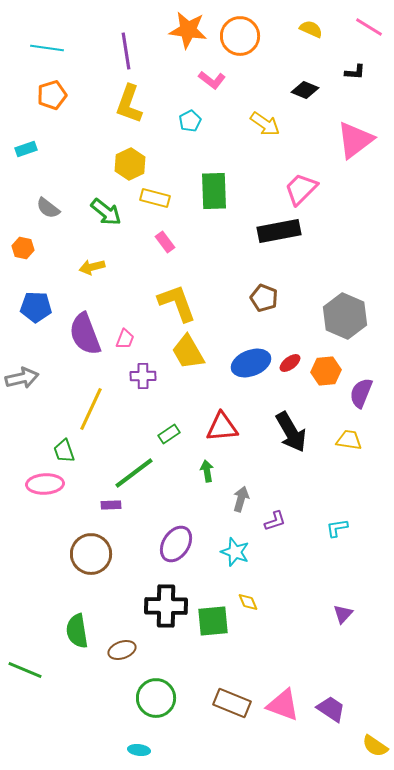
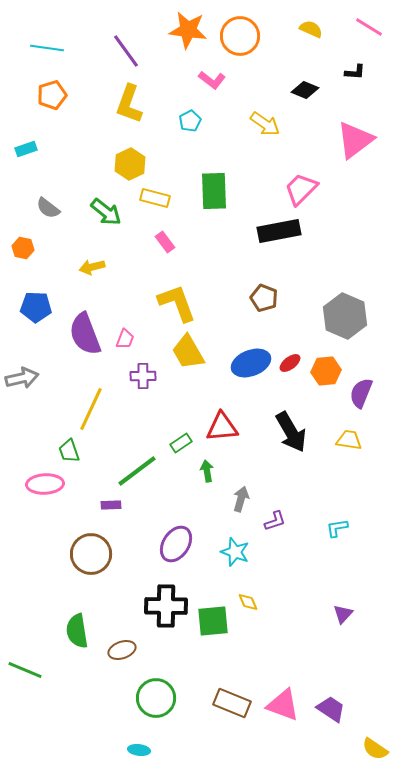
purple line at (126, 51): rotated 27 degrees counterclockwise
green rectangle at (169, 434): moved 12 px right, 9 px down
green trapezoid at (64, 451): moved 5 px right
green line at (134, 473): moved 3 px right, 2 px up
yellow semicircle at (375, 746): moved 3 px down
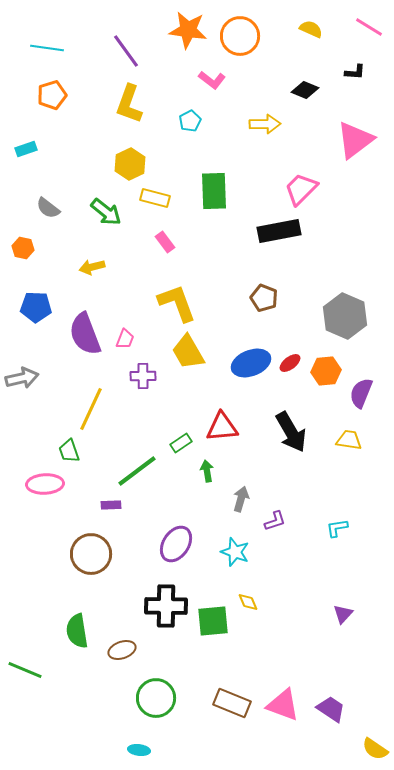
yellow arrow at (265, 124): rotated 36 degrees counterclockwise
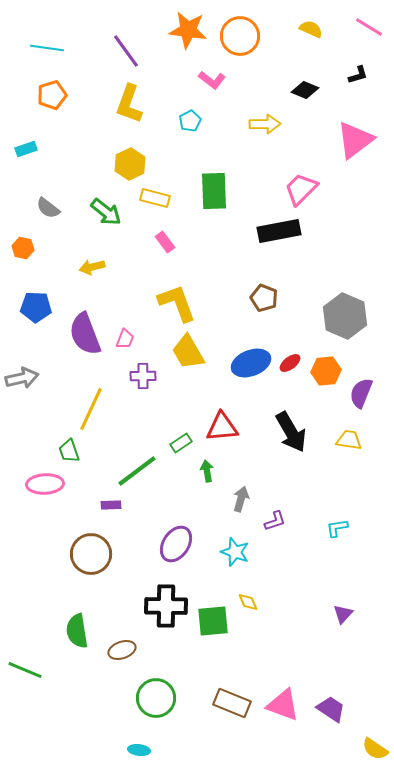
black L-shape at (355, 72): moved 3 px right, 3 px down; rotated 20 degrees counterclockwise
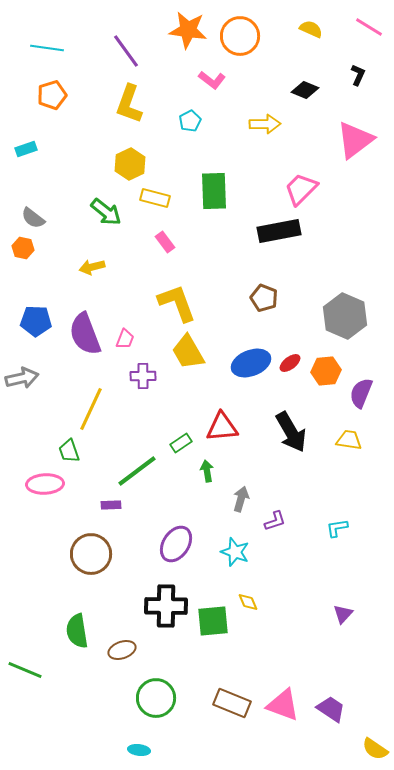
black L-shape at (358, 75): rotated 50 degrees counterclockwise
gray semicircle at (48, 208): moved 15 px left, 10 px down
blue pentagon at (36, 307): moved 14 px down
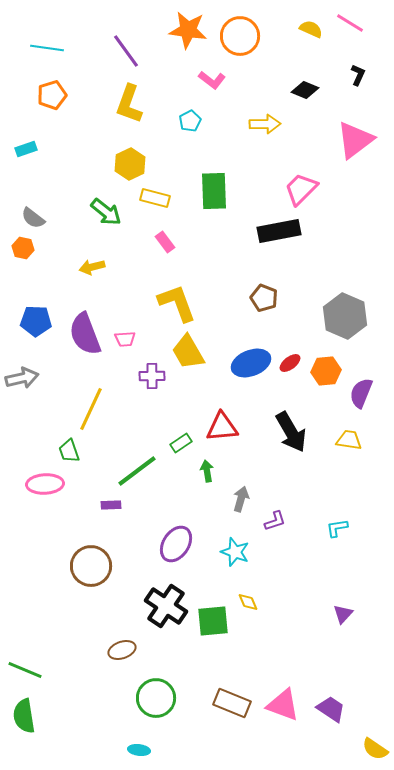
pink line at (369, 27): moved 19 px left, 4 px up
pink trapezoid at (125, 339): rotated 65 degrees clockwise
purple cross at (143, 376): moved 9 px right
brown circle at (91, 554): moved 12 px down
black cross at (166, 606): rotated 33 degrees clockwise
green semicircle at (77, 631): moved 53 px left, 85 px down
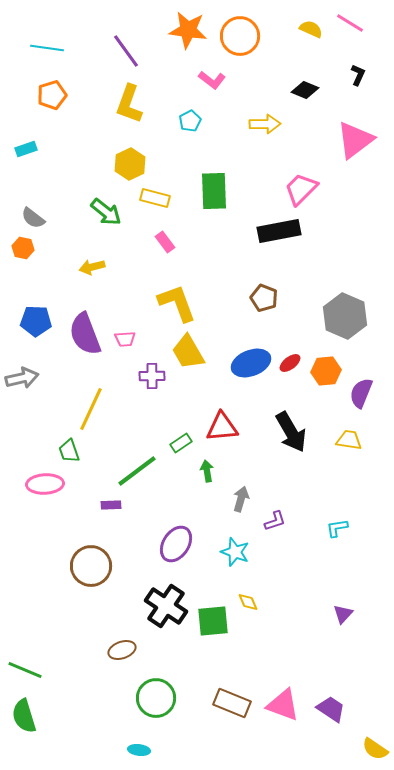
green semicircle at (24, 716): rotated 8 degrees counterclockwise
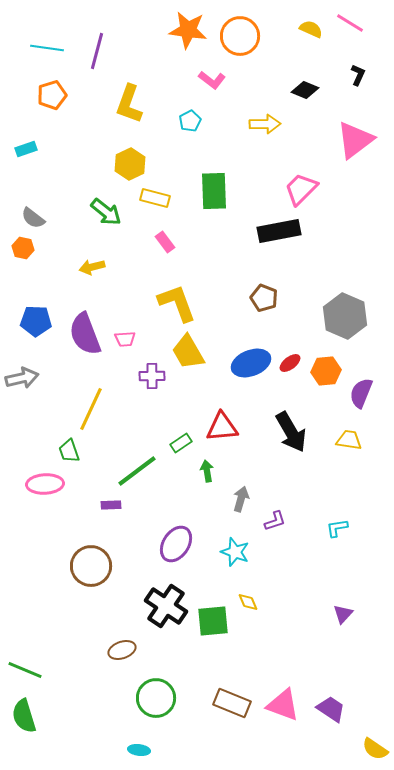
purple line at (126, 51): moved 29 px left; rotated 51 degrees clockwise
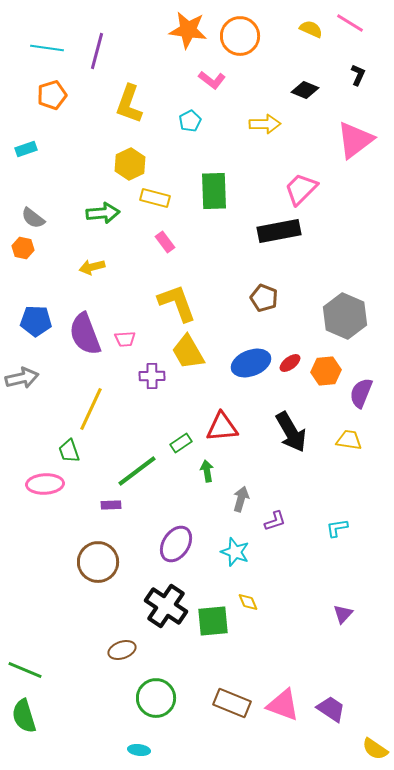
green arrow at (106, 212): moved 3 px left, 1 px down; rotated 44 degrees counterclockwise
brown circle at (91, 566): moved 7 px right, 4 px up
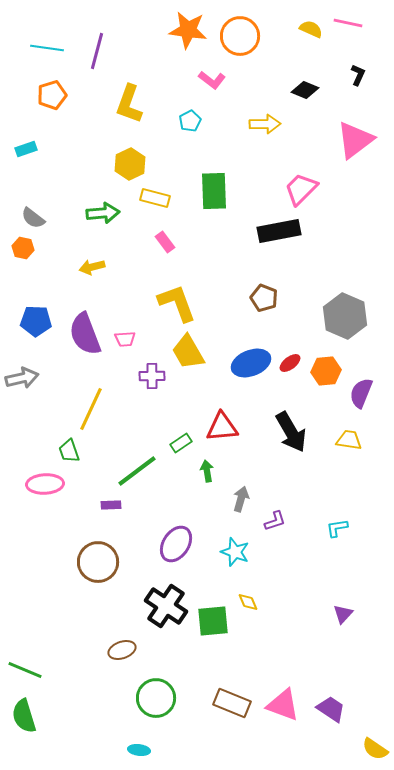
pink line at (350, 23): moved 2 px left; rotated 20 degrees counterclockwise
